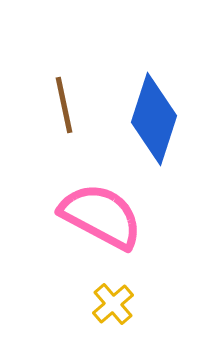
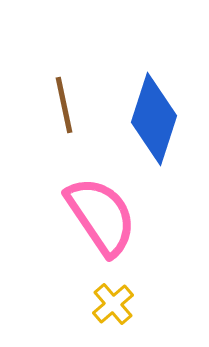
pink semicircle: rotated 28 degrees clockwise
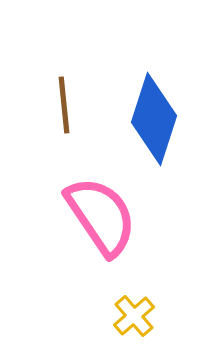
brown line: rotated 6 degrees clockwise
yellow cross: moved 21 px right, 12 px down
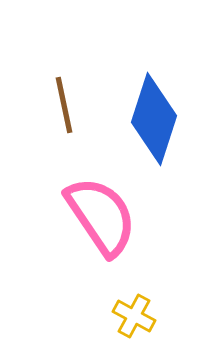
brown line: rotated 6 degrees counterclockwise
yellow cross: rotated 21 degrees counterclockwise
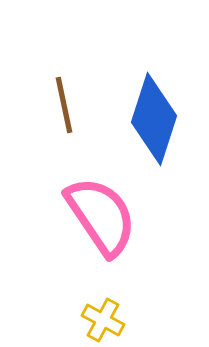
yellow cross: moved 31 px left, 4 px down
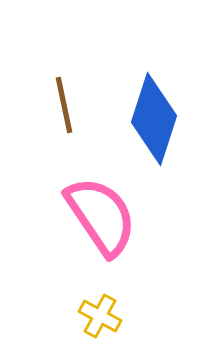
yellow cross: moved 3 px left, 4 px up
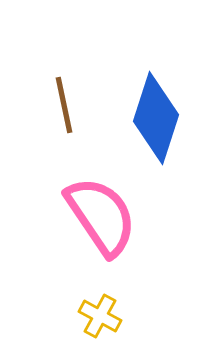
blue diamond: moved 2 px right, 1 px up
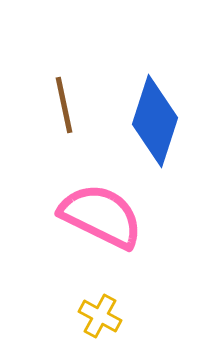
blue diamond: moved 1 px left, 3 px down
pink semicircle: rotated 30 degrees counterclockwise
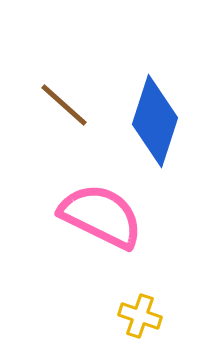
brown line: rotated 36 degrees counterclockwise
yellow cross: moved 40 px right; rotated 9 degrees counterclockwise
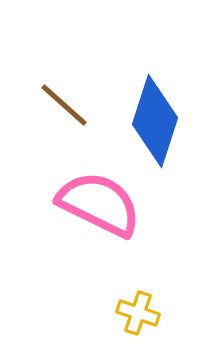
pink semicircle: moved 2 px left, 12 px up
yellow cross: moved 2 px left, 3 px up
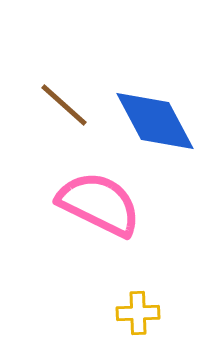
blue diamond: rotated 46 degrees counterclockwise
yellow cross: rotated 21 degrees counterclockwise
